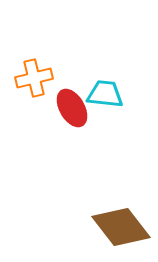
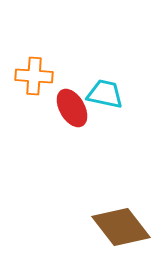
orange cross: moved 2 px up; rotated 18 degrees clockwise
cyan trapezoid: rotated 6 degrees clockwise
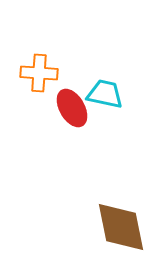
orange cross: moved 5 px right, 3 px up
brown diamond: rotated 26 degrees clockwise
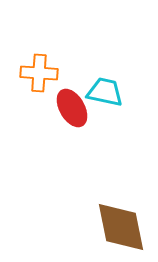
cyan trapezoid: moved 2 px up
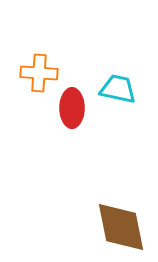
cyan trapezoid: moved 13 px right, 3 px up
red ellipse: rotated 30 degrees clockwise
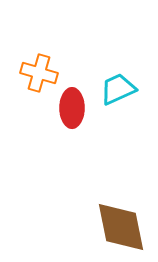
orange cross: rotated 12 degrees clockwise
cyan trapezoid: rotated 36 degrees counterclockwise
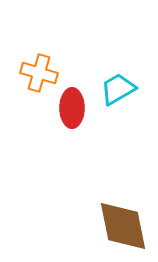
cyan trapezoid: rotated 6 degrees counterclockwise
brown diamond: moved 2 px right, 1 px up
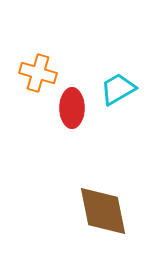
orange cross: moved 1 px left
brown diamond: moved 20 px left, 15 px up
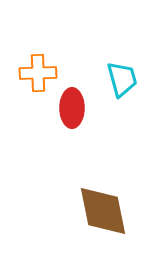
orange cross: rotated 18 degrees counterclockwise
cyan trapezoid: moved 4 px right, 10 px up; rotated 105 degrees clockwise
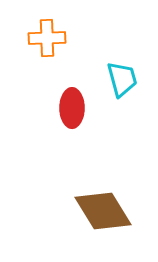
orange cross: moved 9 px right, 35 px up
brown diamond: rotated 20 degrees counterclockwise
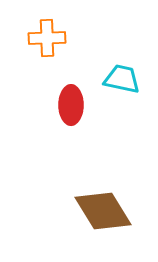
cyan trapezoid: rotated 63 degrees counterclockwise
red ellipse: moved 1 px left, 3 px up
